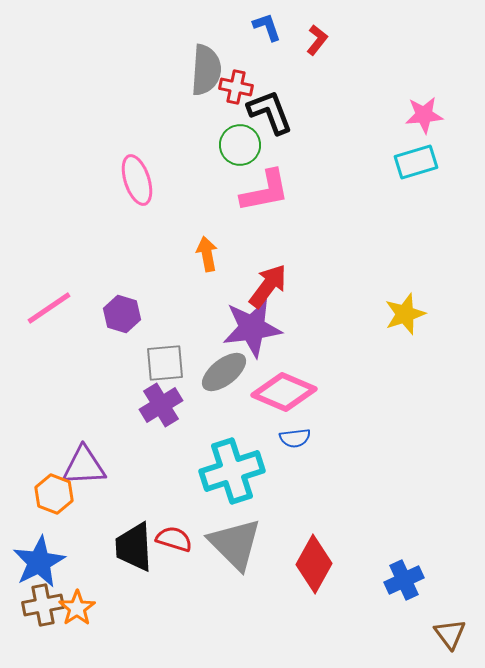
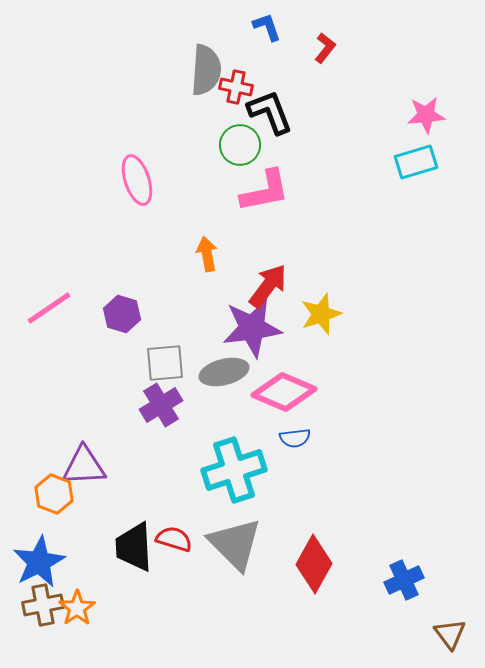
red L-shape: moved 8 px right, 8 px down
pink star: moved 2 px right
yellow star: moved 84 px left
gray ellipse: rotated 24 degrees clockwise
cyan cross: moved 2 px right, 1 px up
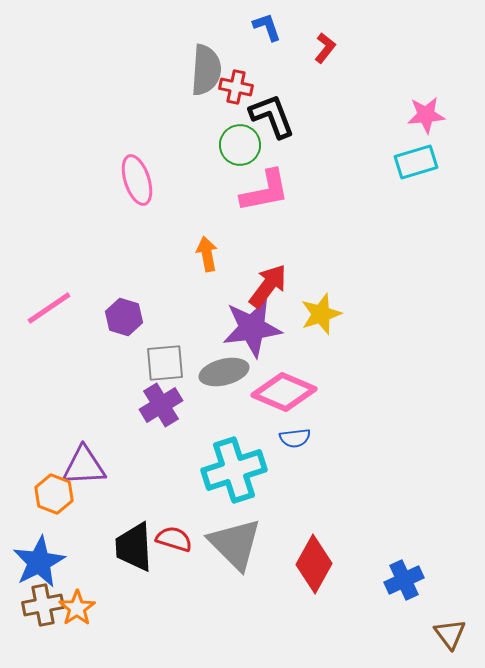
black L-shape: moved 2 px right, 4 px down
purple hexagon: moved 2 px right, 3 px down
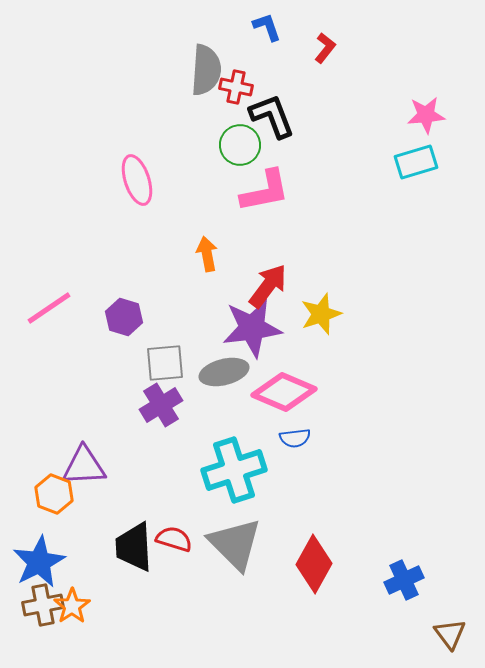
orange star: moved 5 px left, 2 px up
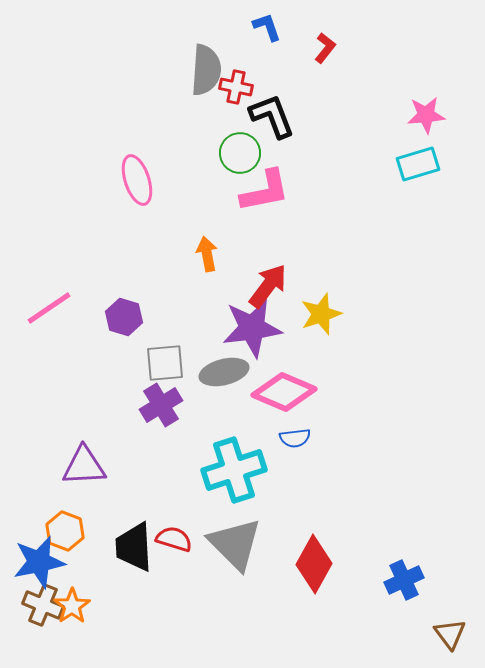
green circle: moved 8 px down
cyan rectangle: moved 2 px right, 2 px down
orange hexagon: moved 11 px right, 37 px down
blue star: rotated 16 degrees clockwise
brown cross: rotated 33 degrees clockwise
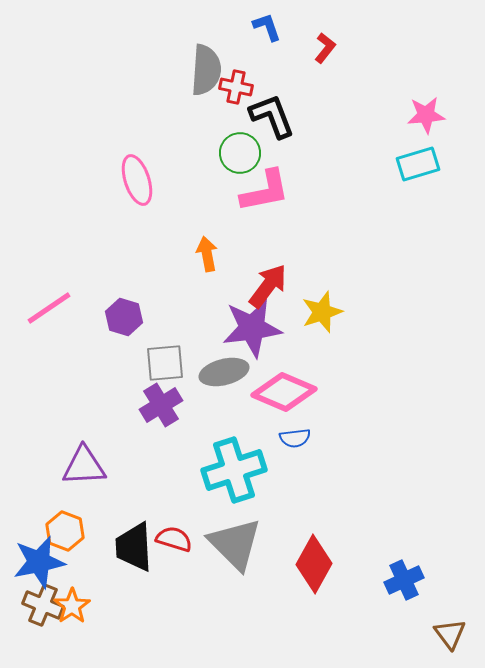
yellow star: moved 1 px right, 2 px up
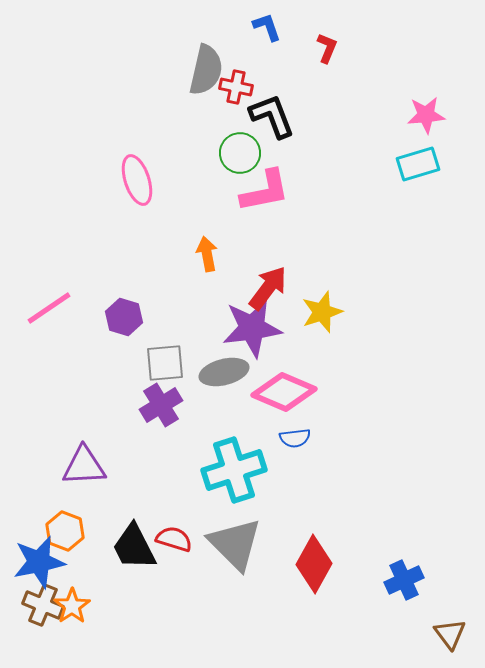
red L-shape: moved 2 px right; rotated 16 degrees counterclockwise
gray semicircle: rotated 9 degrees clockwise
red arrow: moved 2 px down
black trapezoid: rotated 24 degrees counterclockwise
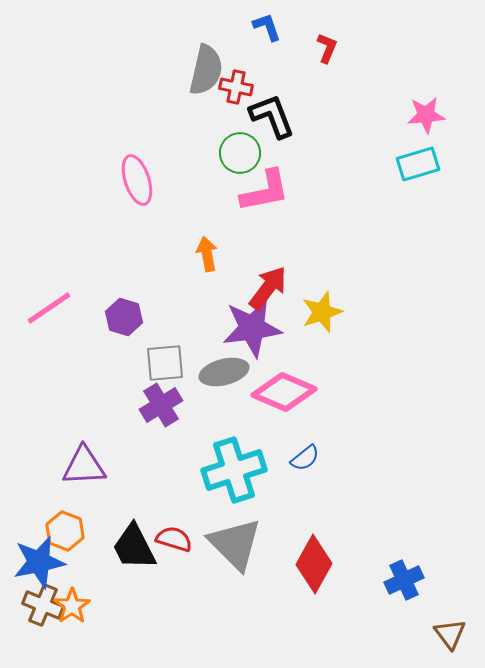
blue semicircle: moved 10 px right, 20 px down; rotated 32 degrees counterclockwise
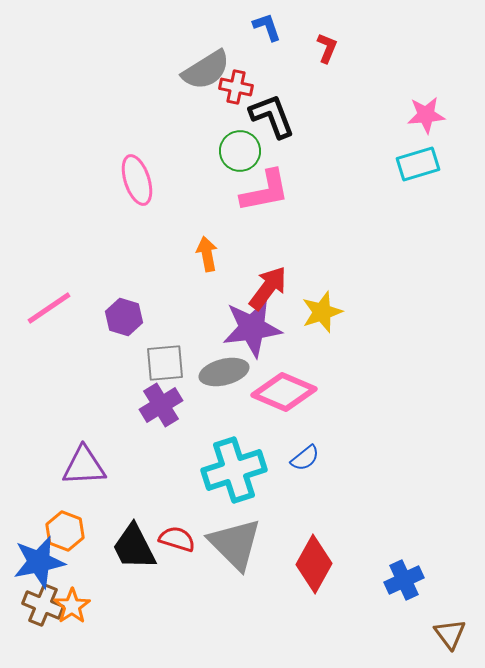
gray semicircle: rotated 45 degrees clockwise
green circle: moved 2 px up
red semicircle: moved 3 px right
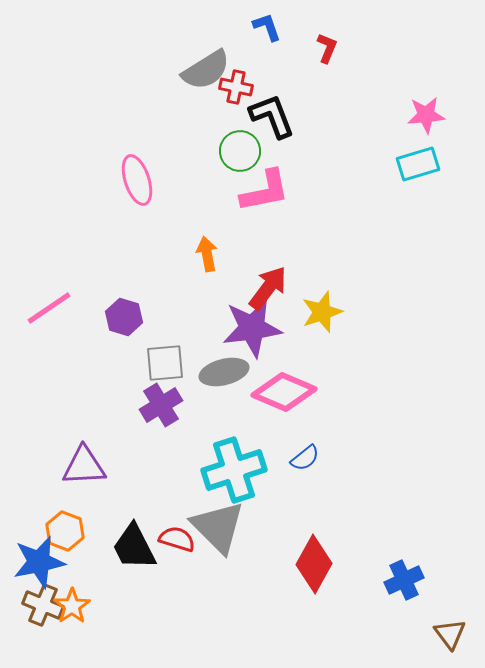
gray triangle: moved 17 px left, 17 px up
